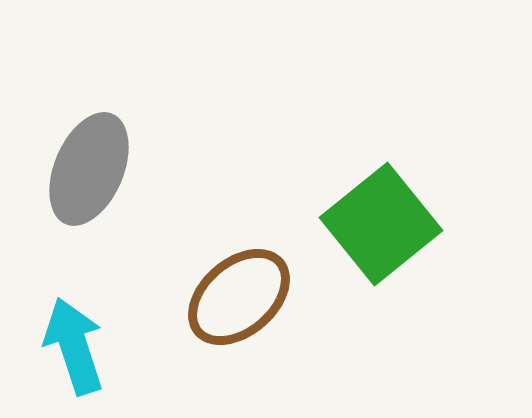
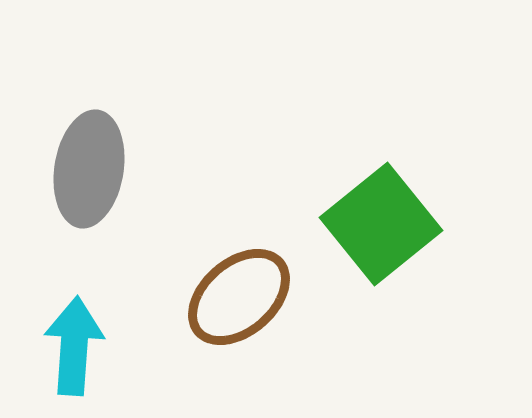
gray ellipse: rotated 14 degrees counterclockwise
cyan arrow: rotated 22 degrees clockwise
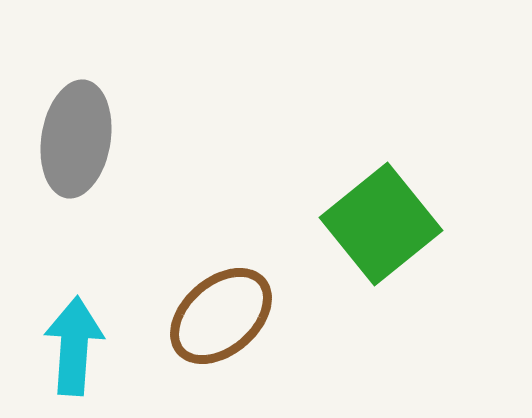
gray ellipse: moved 13 px left, 30 px up
brown ellipse: moved 18 px left, 19 px down
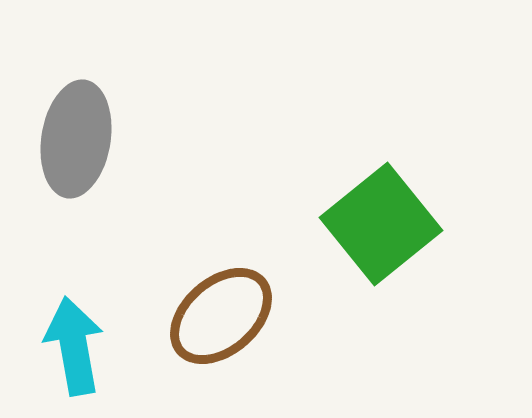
cyan arrow: rotated 14 degrees counterclockwise
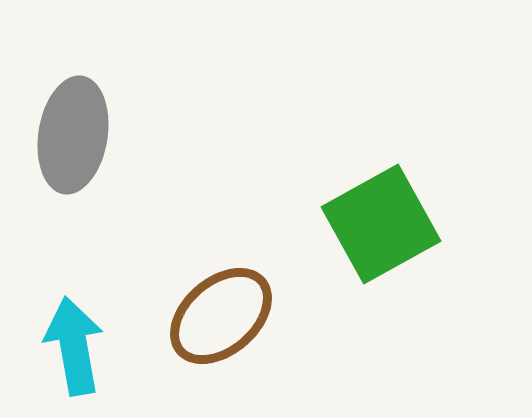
gray ellipse: moved 3 px left, 4 px up
green square: rotated 10 degrees clockwise
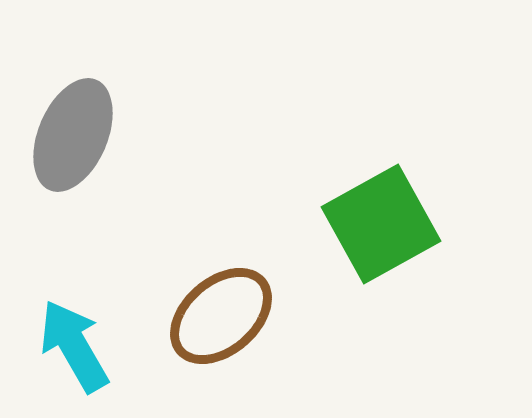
gray ellipse: rotated 14 degrees clockwise
cyan arrow: rotated 20 degrees counterclockwise
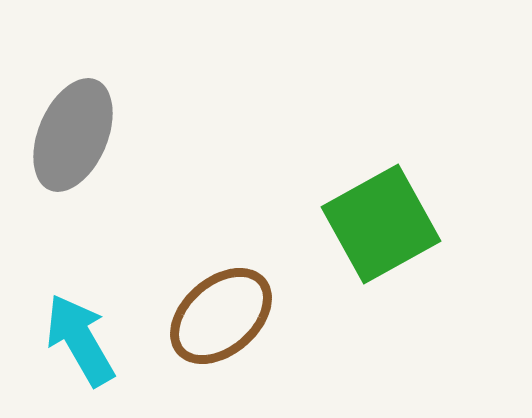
cyan arrow: moved 6 px right, 6 px up
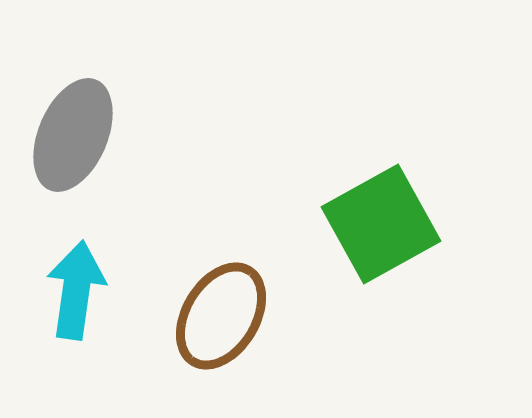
brown ellipse: rotated 18 degrees counterclockwise
cyan arrow: moved 4 px left, 50 px up; rotated 38 degrees clockwise
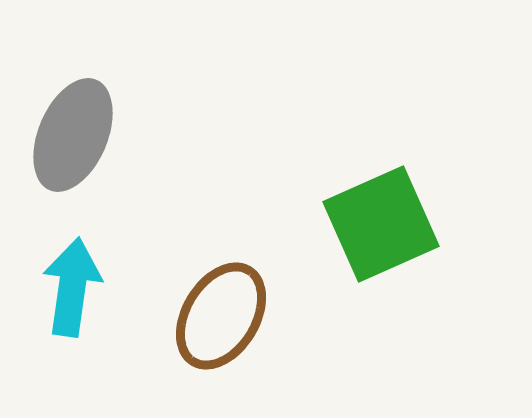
green square: rotated 5 degrees clockwise
cyan arrow: moved 4 px left, 3 px up
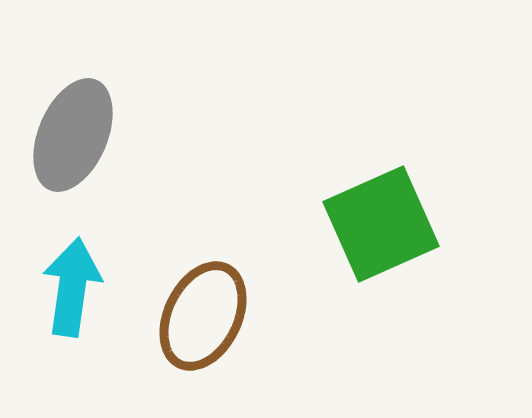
brown ellipse: moved 18 px left; rotated 5 degrees counterclockwise
